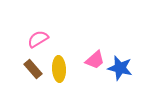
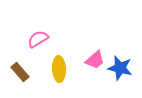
brown rectangle: moved 13 px left, 3 px down
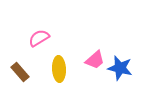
pink semicircle: moved 1 px right, 1 px up
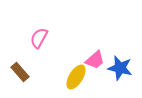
pink semicircle: rotated 30 degrees counterclockwise
yellow ellipse: moved 17 px right, 8 px down; rotated 35 degrees clockwise
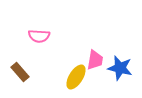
pink semicircle: moved 2 px up; rotated 115 degrees counterclockwise
pink trapezoid: rotated 40 degrees counterclockwise
